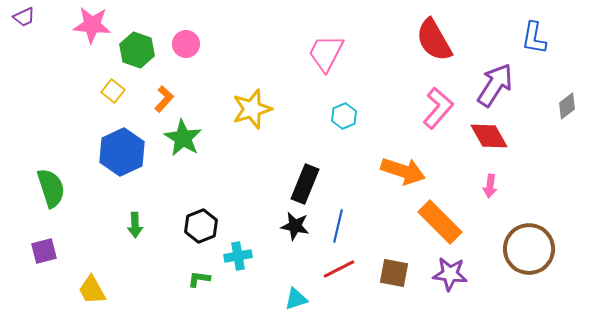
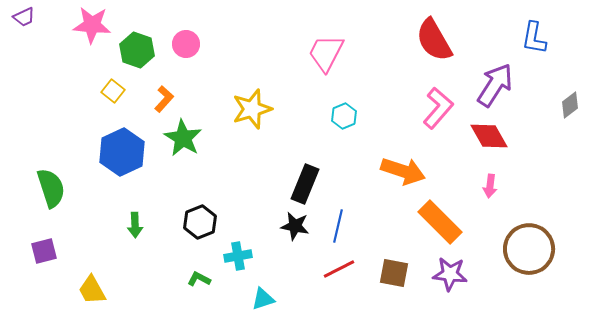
gray diamond: moved 3 px right, 1 px up
black hexagon: moved 1 px left, 4 px up
green L-shape: rotated 20 degrees clockwise
cyan triangle: moved 33 px left
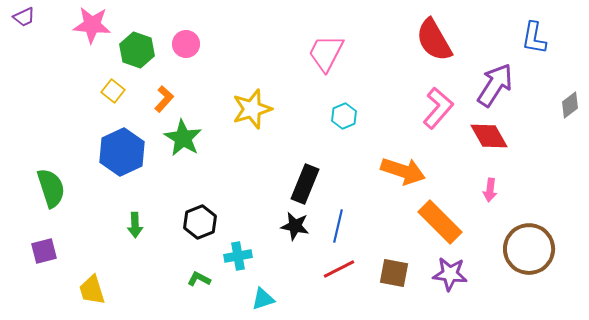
pink arrow: moved 4 px down
yellow trapezoid: rotated 12 degrees clockwise
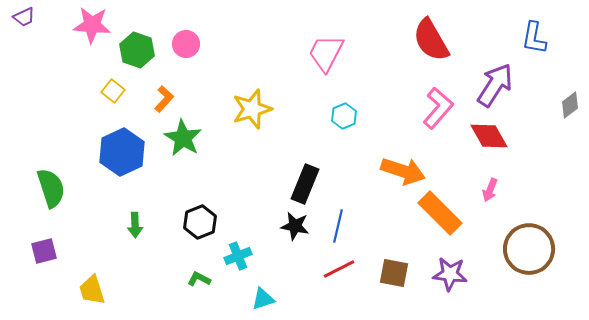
red semicircle: moved 3 px left
pink arrow: rotated 15 degrees clockwise
orange rectangle: moved 9 px up
cyan cross: rotated 12 degrees counterclockwise
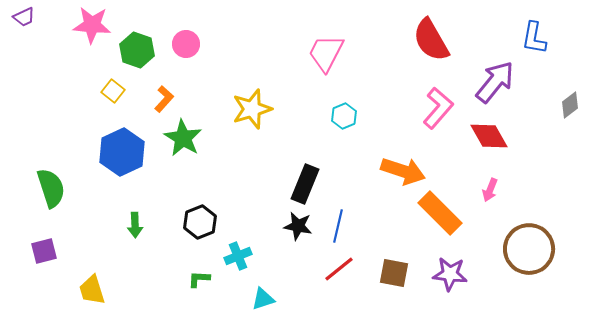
purple arrow: moved 3 px up; rotated 6 degrees clockwise
black star: moved 3 px right
red line: rotated 12 degrees counterclockwise
green L-shape: rotated 25 degrees counterclockwise
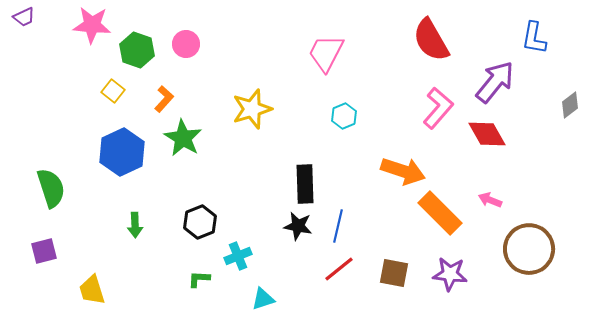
red diamond: moved 2 px left, 2 px up
black rectangle: rotated 24 degrees counterclockwise
pink arrow: moved 10 px down; rotated 90 degrees clockwise
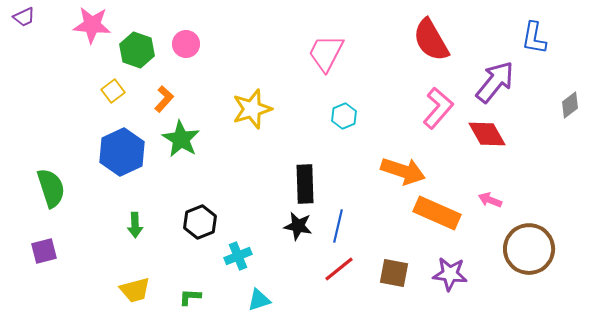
yellow square: rotated 15 degrees clockwise
green star: moved 2 px left, 1 px down
orange rectangle: moved 3 px left; rotated 21 degrees counterclockwise
green L-shape: moved 9 px left, 18 px down
yellow trapezoid: moved 43 px right; rotated 88 degrees counterclockwise
cyan triangle: moved 4 px left, 1 px down
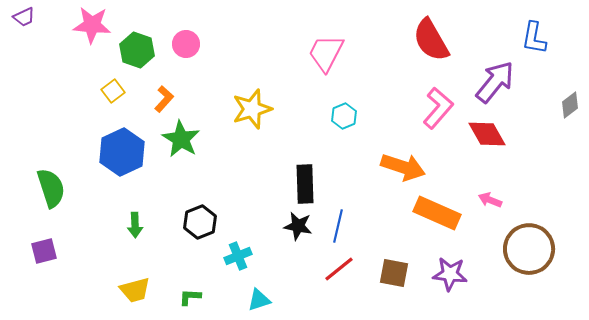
orange arrow: moved 4 px up
